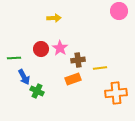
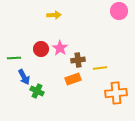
yellow arrow: moved 3 px up
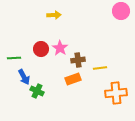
pink circle: moved 2 px right
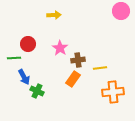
red circle: moved 13 px left, 5 px up
orange rectangle: rotated 35 degrees counterclockwise
orange cross: moved 3 px left, 1 px up
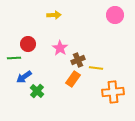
pink circle: moved 6 px left, 4 px down
brown cross: rotated 16 degrees counterclockwise
yellow line: moved 4 px left; rotated 16 degrees clockwise
blue arrow: rotated 84 degrees clockwise
green cross: rotated 16 degrees clockwise
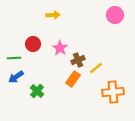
yellow arrow: moved 1 px left
red circle: moved 5 px right
yellow line: rotated 48 degrees counterclockwise
blue arrow: moved 8 px left
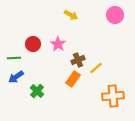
yellow arrow: moved 18 px right; rotated 32 degrees clockwise
pink star: moved 2 px left, 4 px up
orange cross: moved 4 px down
